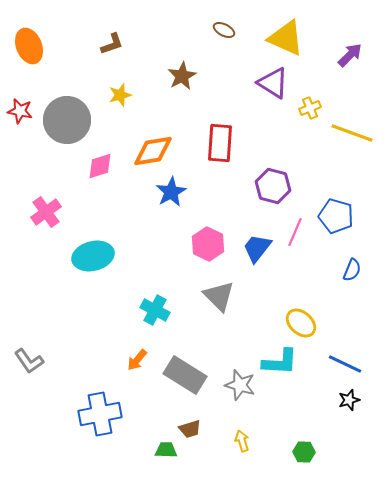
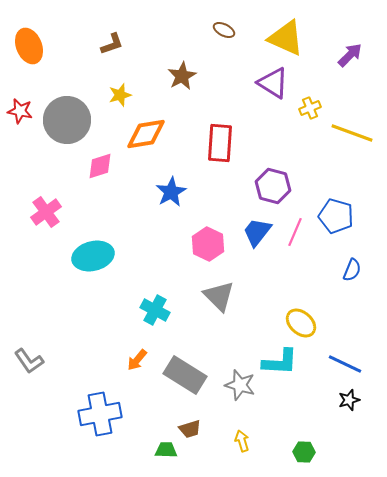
orange diamond: moved 7 px left, 17 px up
blue trapezoid: moved 16 px up
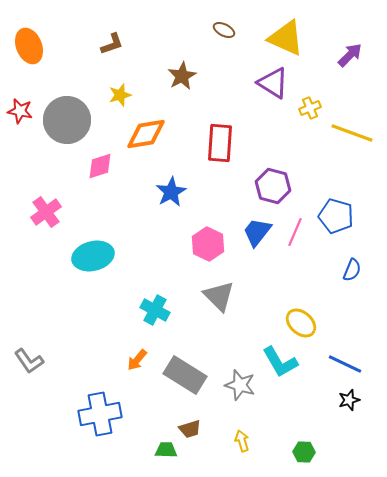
cyan L-shape: rotated 57 degrees clockwise
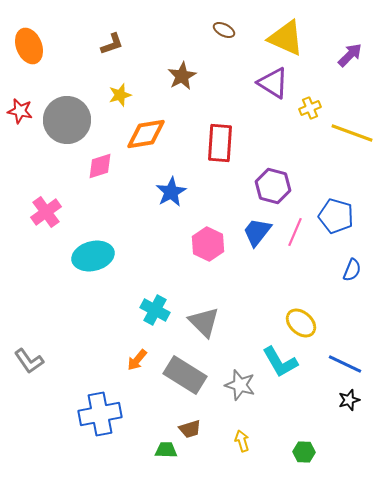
gray triangle: moved 15 px left, 26 px down
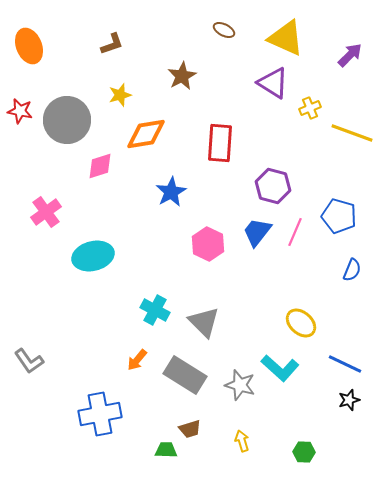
blue pentagon: moved 3 px right
cyan L-shape: moved 6 px down; rotated 18 degrees counterclockwise
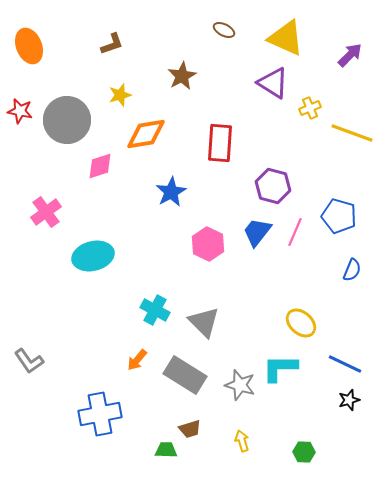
cyan L-shape: rotated 138 degrees clockwise
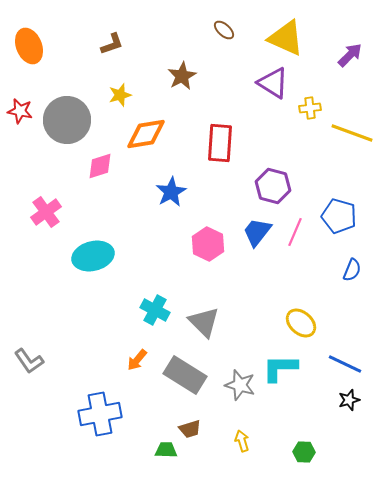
brown ellipse: rotated 15 degrees clockwise
yellow cross: rotated 15 degrees clockwise
